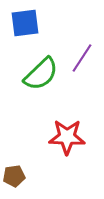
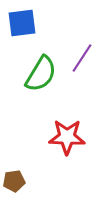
blue square: moved 3 px left
green semicircle: rotated 15 degrees counterclockwise
brown pentagon: moved 5 px down
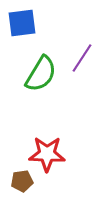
red star: moved 20 px left, 17 px down
brown pentagon: moved 8 px right
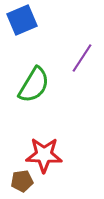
blue square: moved 3 px up; rotated 16 degrees counterclockwise
green semicircle: moved 7 px left, 11 px down
red star: moved 3 px left, 1 px down
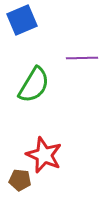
purple line: rotated 56 degrees clockwise
red star: rotated 21 degrees clockwise
brown pentagon: moved 2 px left, 1 px up; rotated 15 degrees clockwise
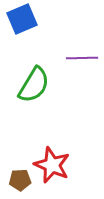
blue square: moved 1 px up
red star: moved 8 px right, 10 px down
brown pentagon: rotated 10 degrees counterclockwise
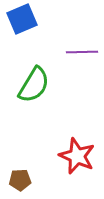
purple line: moved 6 px up
red star: moved 25 px right, 9 px up
